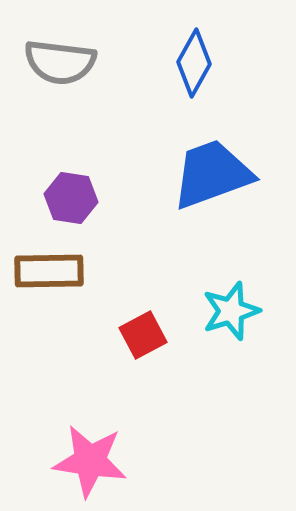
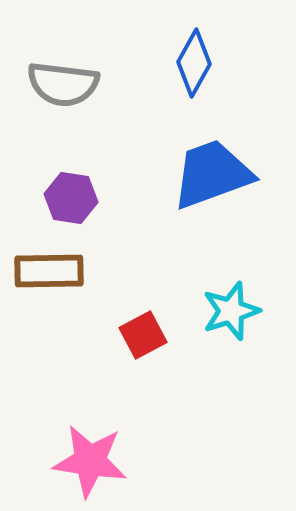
gray semicircle: moved 3 px right, 22 px down
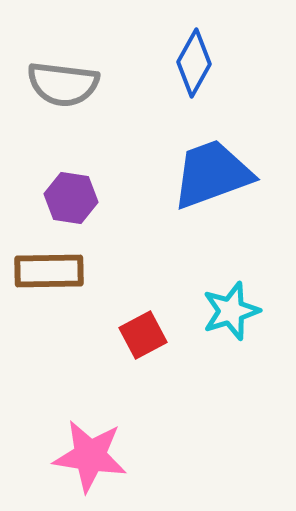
pink star: moved 5 px up
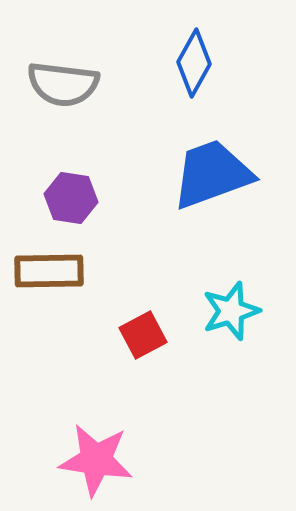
pink star: moved 6 px right, 4 px down
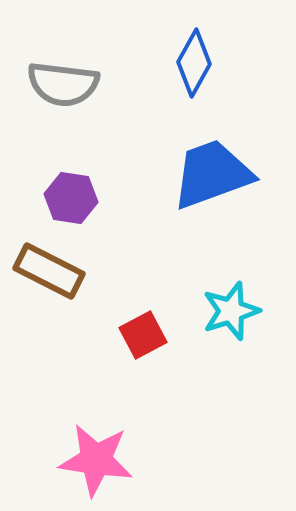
brown rectangle: rotated 28 degrees clockwise
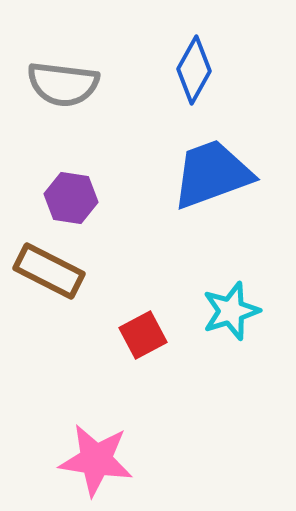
blue diamond: moved 7 px down
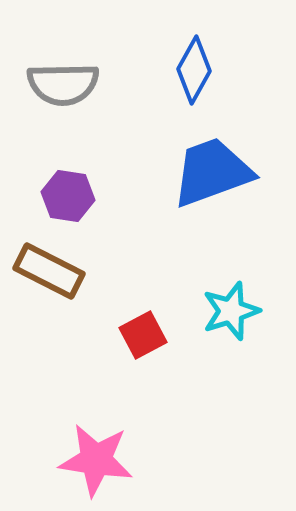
gray semicircle: rotated 8 degrees counterclockwise
blue trapezoid: moved 2 px up
purple hexagon: moved 3 px left, 2 px up
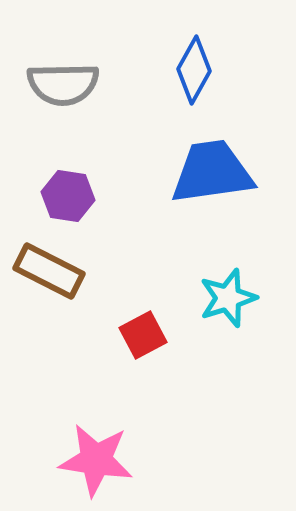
blue trapezoid: rotated 12 degrees clockwise
cyan star: moved 3 px left, 13 px up
